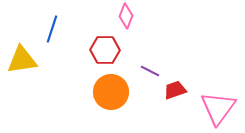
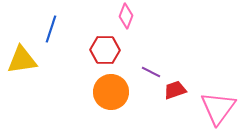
blue line: moved 1 px left
purple line: moved 1 px right, 1 px down
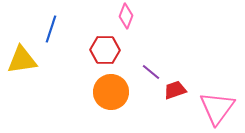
purple line: rotated 12 degrees clockwise
pink triangle: moved 1 px left
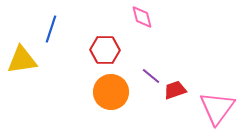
pink diamond: moved 16 px right, 1 px down; rotated 35 degrees counterclockwise
purple line: moved 4 px down
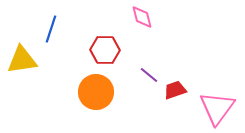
purple line: moved 2 px left, 1 px up
orange circle: moved 15 px left
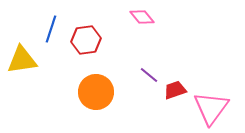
pink diamond: rotated 25 degrees counterclockwise
red hexagon: moved 19 px left, 10 px up; rotated 8 degrees counterclockwise
pink triangle: moved 6 px left
